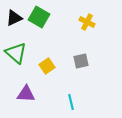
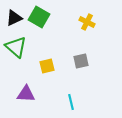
green triangle: moved 6 px up
yellow square: rotated 21 degrees clockwise
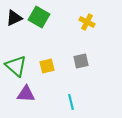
green triangle: moved 19 px down
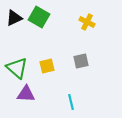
green triangle: moved 1 px right, 2 px down
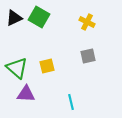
gray square: moved 7 px right, 5 px up
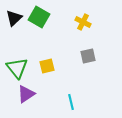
black triangle: rotated 18 degrees counterclockwise
yellow cross: moved 4 px left
green triangle: rotated 10 degrees clockwise
purple triangle: rotated 36 degrees counterclockwise
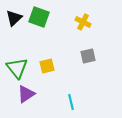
green square: rotated 10 degrees counterclockwise
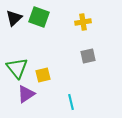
yellow cross: rotated 35 degrees counterclockwise
yellow square: moved 4 px left, 9 px down
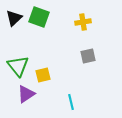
green triangle: moved 1 px right, 2 px up
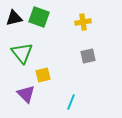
black triangle: rotated 30 degrees clockwise
green triangle: moved 4 px right, 13 px up
purple triangle: rotated 42 degrees counterclockwise
cyan line: rotated 35 degrees clockwise
